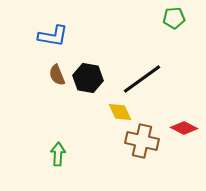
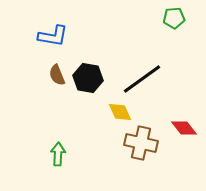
red diamond: rotated 24 degrees clockwise
brown cross: moved 1 px left, 2 px down
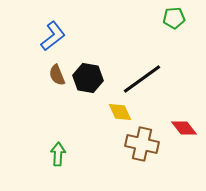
blue L-shape: rotated 48 degrees counterclockwise
brown cross: moved 1 px right, 1 px down
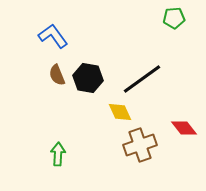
blue L-shape: rotated 88 degrees counterclockwise
brown cross: moved 2 px left, 1 px down; rotated 32 degrees counterclockwise
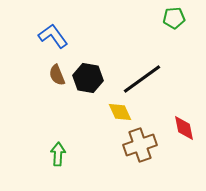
red diamond: rotated 28 degrees clockwise
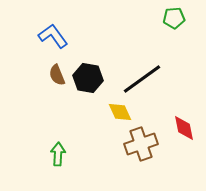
brown cross: moved 1 px right, 1 px up
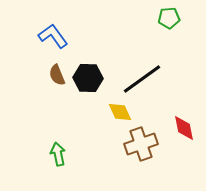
green pentagon: moved 5 px left
black hexagon: rotated 8 degrees counterclockwise
green arrow: rotated 15 degrees counterclockwise
